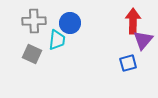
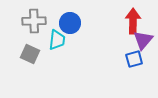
gray square: moved 2 px left
blue square: moved 6 px right, 4 px up
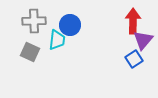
blue circle: moved 2 px down
gray square: moved 2 px up
blue square: rotated 18 degrees counterclockwise
